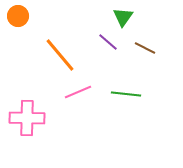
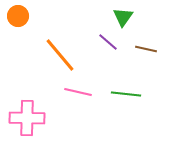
brown line: moved 1 px right, 1 px down; rotated 15 degrees counterclockwise
pink line: rotated 36 degrees clockwise
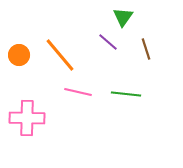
orange circle: moved 1 px right, 39 px down
brown line: rotated 60 degrees clockwise
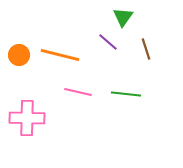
orange line: rotated 36 degrees counterclockwise
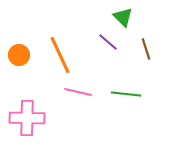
green triangle: rotated 20 degrees counterclockwise
orange line: rotated 51 degrees clockwise
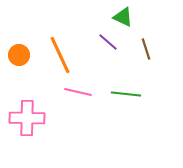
green triangle: rotated 20 degrees counterclockwise
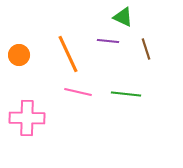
purple line: moved 1 px up; rotated 35 degrees counterclockwise
orange line: moved 8 px right, 1 px up
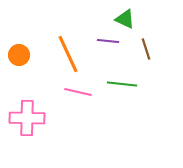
green triangle: moved 2 px right, 2 px down
green line: moved 4 px left, 10 px up
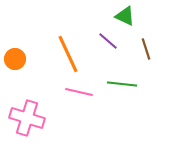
green triangle: moved 3 px up
purple line: rotated 35 degrees clockwise
orange circle: moved 4 px left, 4 px down
pink line: moved 1 px right
pink cross: rotated 16 degrees clockwise
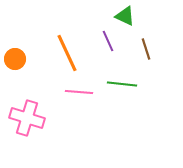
purple line: rotated 25 degrees clockwise
orange line: moved 1 px left, 1 px up
pink line: rotated 8 degrees counterclockwise
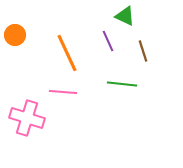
brown line: moved 3 px left, 2 px down
orange circle: moved 24 px up
pink line: moved 16 px left
